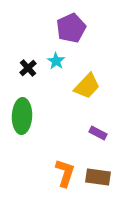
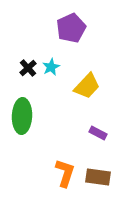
cyan star: moved 5 px left, 6 px down; rotated 12 degrees clockwise
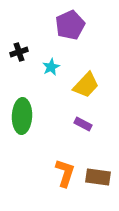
purple pentagon: moved 1 px left, 3 px up
black cross: moved 9 px left, 16 px up; rotated 24 degrees clockwise
yellow trapezoid: moved 1 px left, 1 px up
purple rectangle: moved 15 px left, 9 px up
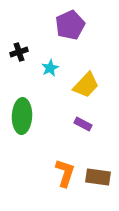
cyan star: moved 1 px left, 1 px down
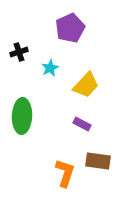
purple pentagon: moved 3 px down
purple rectangle: moved 1 px left
brown rectangle: moved 16 px up
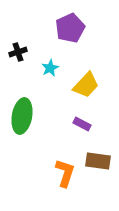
black cross: moved 1 px left
green ellipse: rotated 8 degrees clockwise
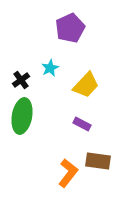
black cross: moved 3 px right, 28 px down; rotated 18 degrees counterclockwise
orange L-shape: moved 3 px right; rotated 20 degrees clockwise
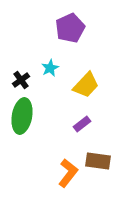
purple rectangle: rotated 66 degrees counterclockwise
